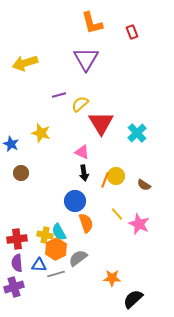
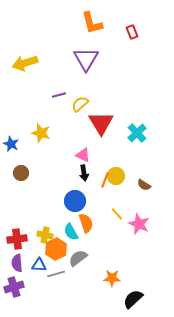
pink triangle: moved 1 px right, 3 px down
cyan semicircle: moved 12 px right
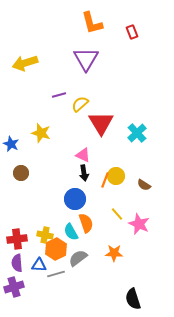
blue circle: moved 2 px up
orange star: moved 2 px right, 25 px up
black semicircle: rotated 65 degrees counterclockwise
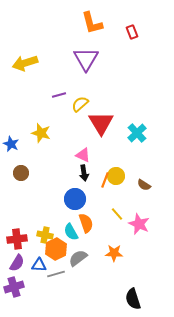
purple semicircle: rotated 144 degrees counterclockwise
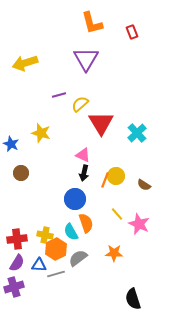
black arrow: rotated 21 degrees clockwise
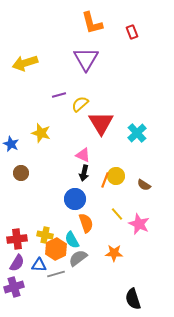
cyan semicircle: moved 1 px right, 8 px down
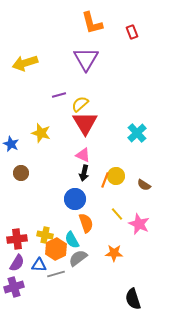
red triangle: moved 16 px left
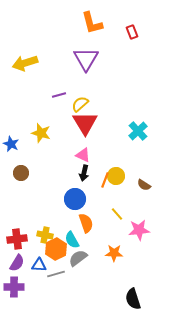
cyan cross: moved 1 px right, 2 px up
pink star: moved 6 px down; rotated 30 degrees counterclockwise
purple cross: rotated 18 degrees clockwise
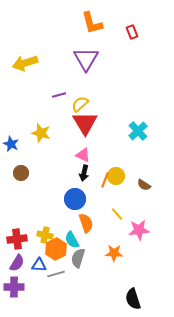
gray semicircle: rotated 36 degrees counterclockwise
